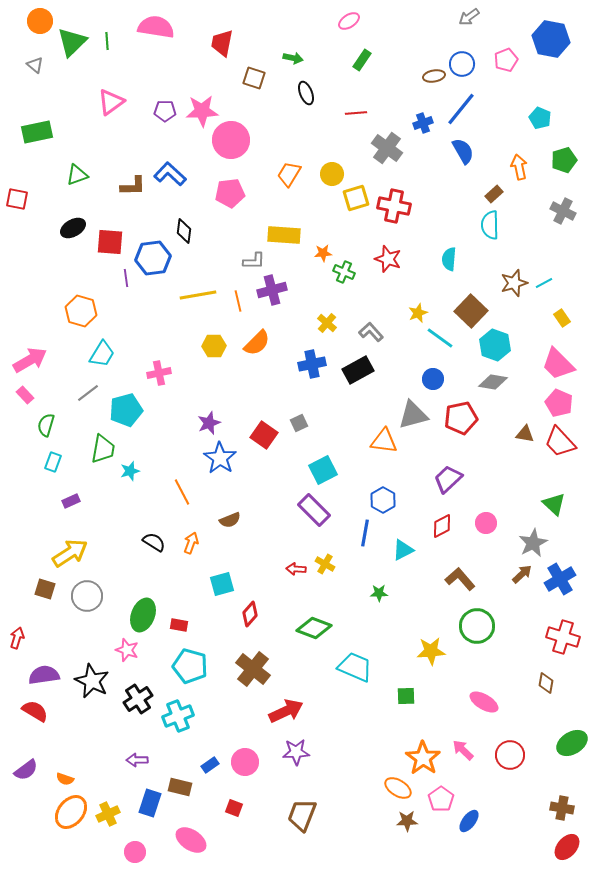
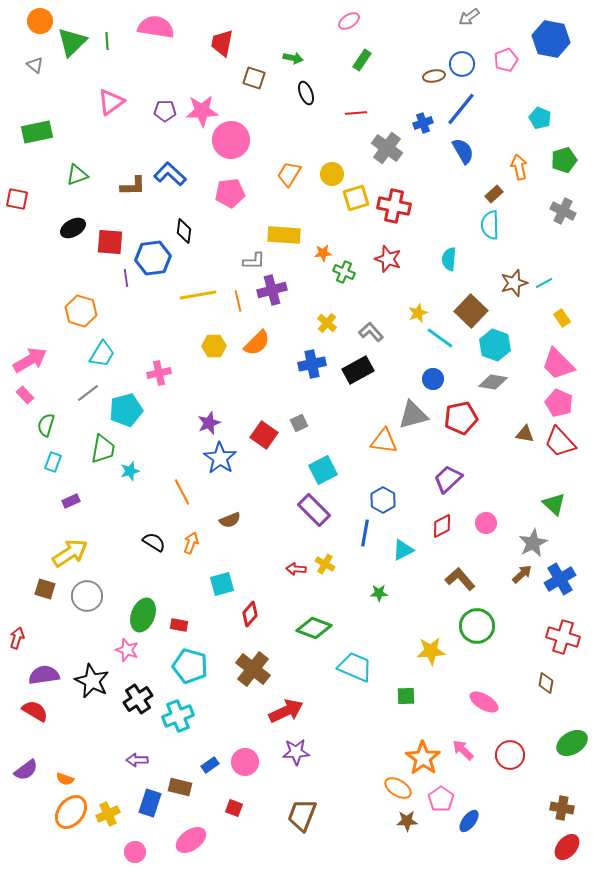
pink ellipse at (191, 840): rotated 68 degrees counterclockwise
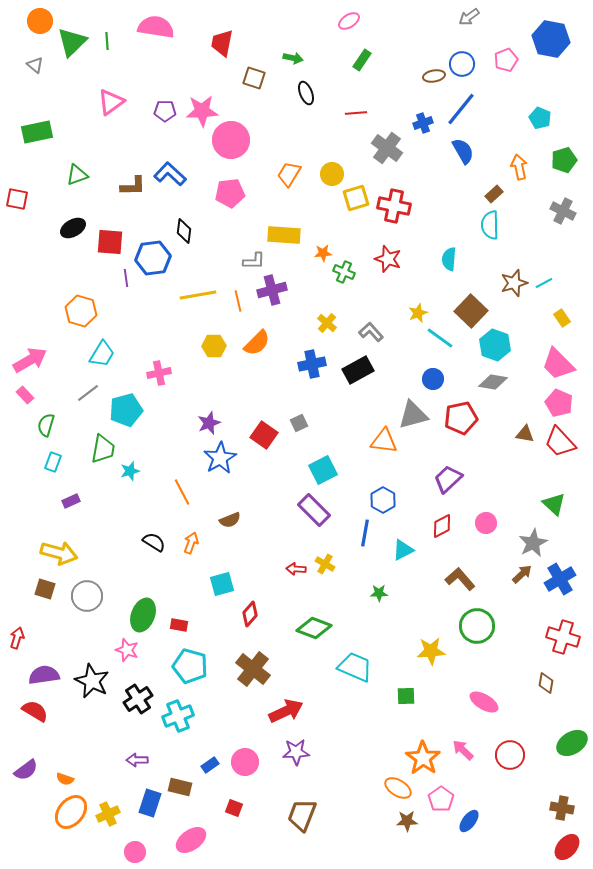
blue star at (220, 458): rotated 8 degrees clockwise
yellow arrow at (70, 553): moved 11 px left; rotated 48 degrees clockwise
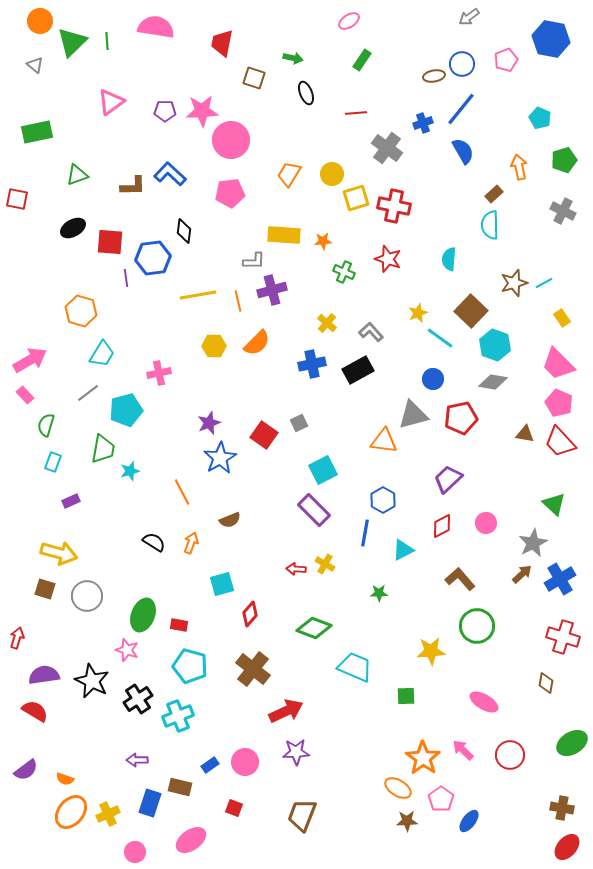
orange star at (323, 253): moved 12 px up
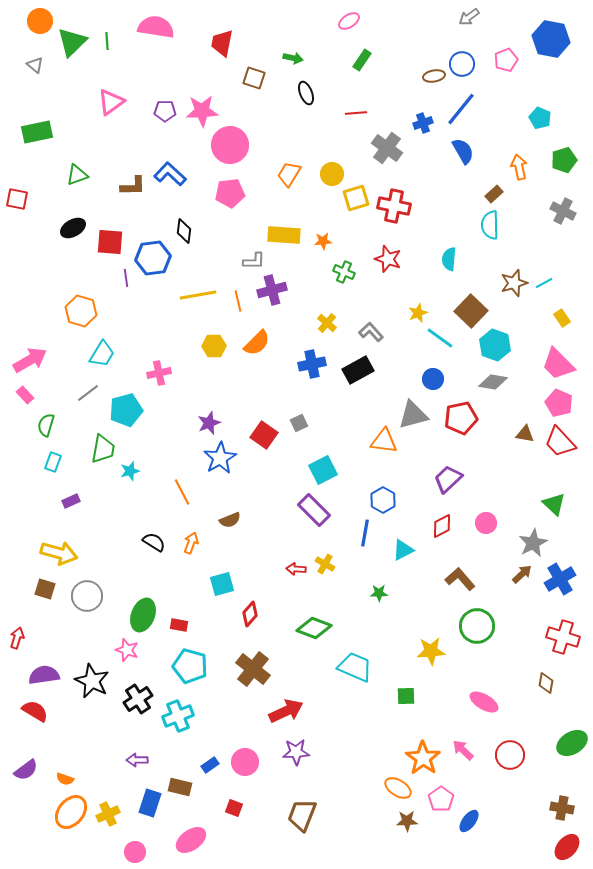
pink circle at (231, 140): moved 1 px left, 5 px down
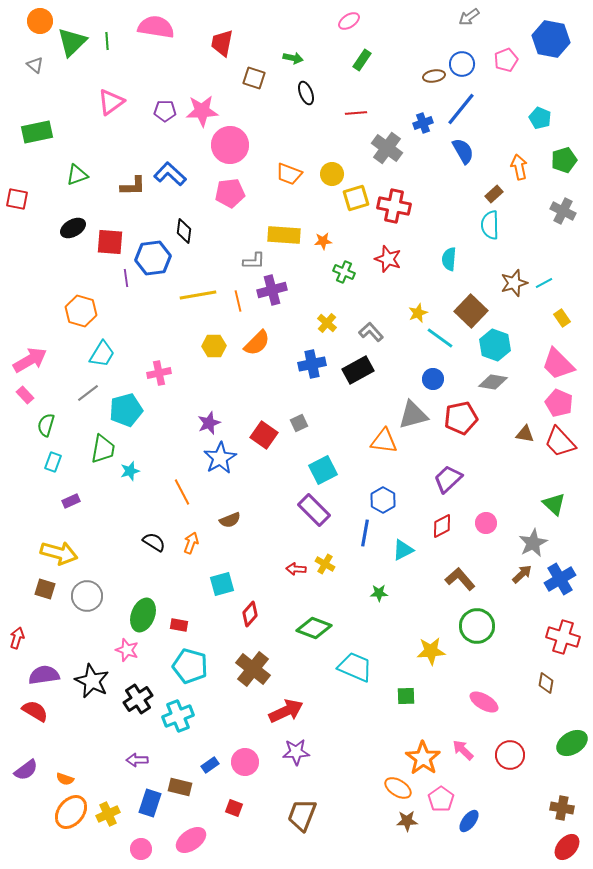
orange trapezoid at (289, 174): rotated 100 degrees counterclockwise
pink circle at (135, 852): moved 6 px right, 3 px up
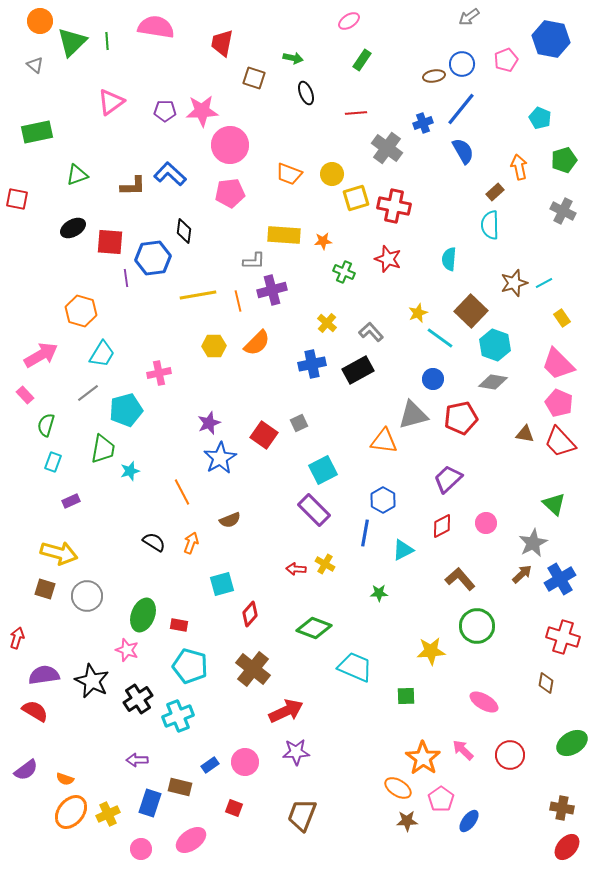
brown rectangle at (494, 194): moved 1 px right, 2 px up
pink arrow at (30, 360): moved 11 px right, 5 px up
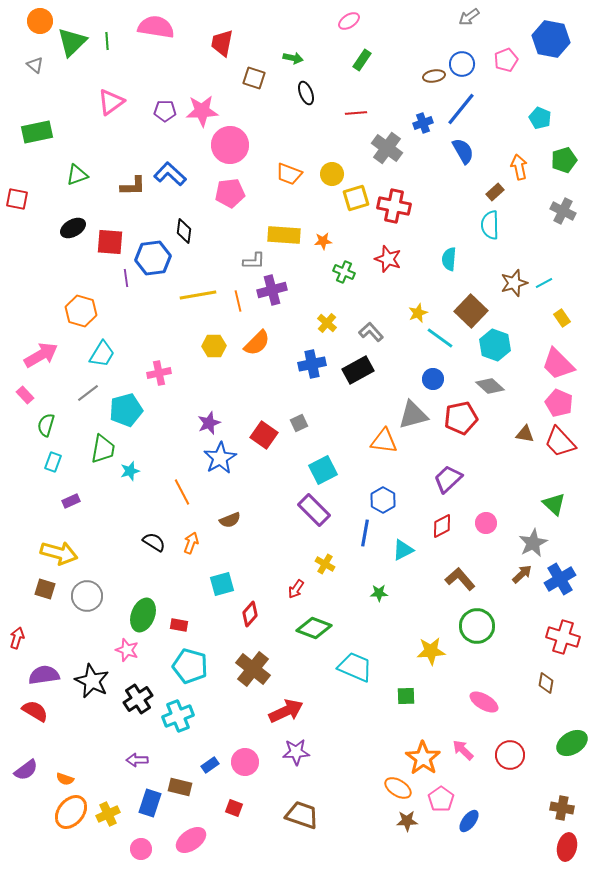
gray diamond at (493, 382): moved 3 px left, 4 px down; rotated 32 degrees clockwise
red arrow at (296, 569): moved 20 px down; rotated 60 degrees counterclockwise
brown trapezoid at (302, 815): rotated 88 degrees clockwise
red ellipse at (567, 847): rotated 28 degrees counterclockwise
